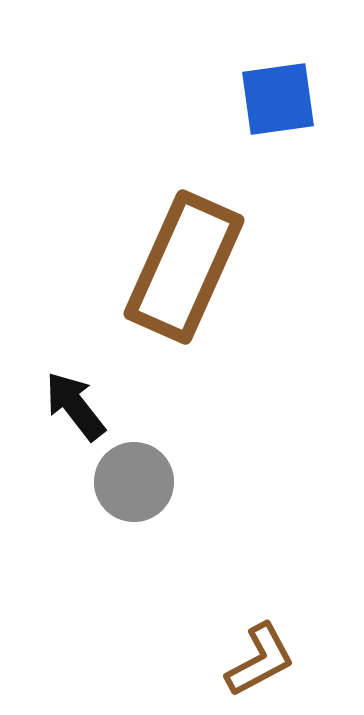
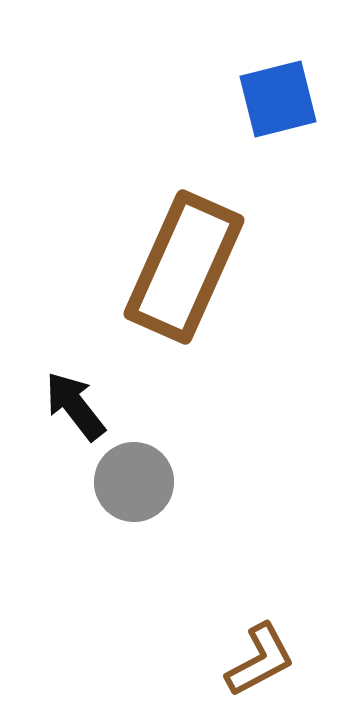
blue square: rotated 6 degrees counterclockwise
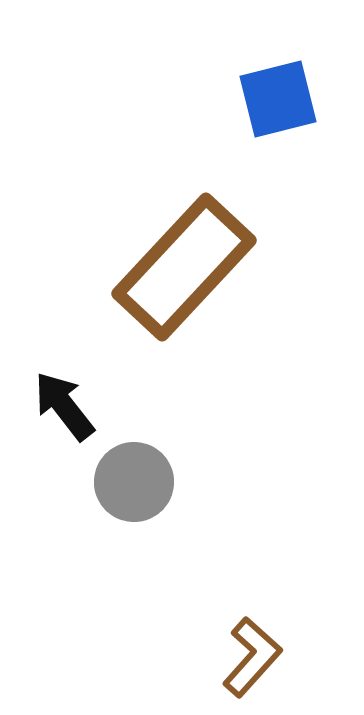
brown rectangle: rotated 19 degrees clockwise
black arrow: moved 11 px left
brown L-shape: moved 8 px left, 3 px up; rotated 20 degrees counterclockwise
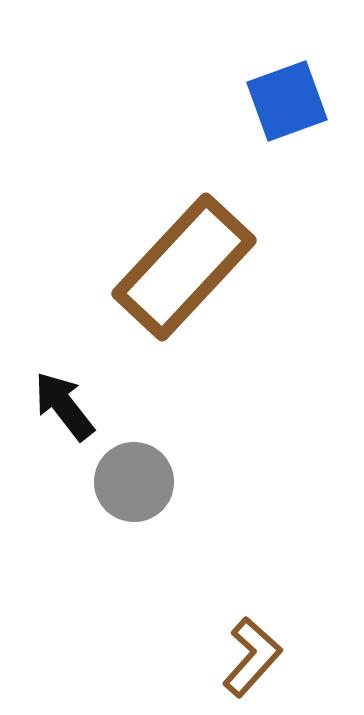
blue square: moved 9 px right, 2 px down; rotated 6 degrees counterclockwise
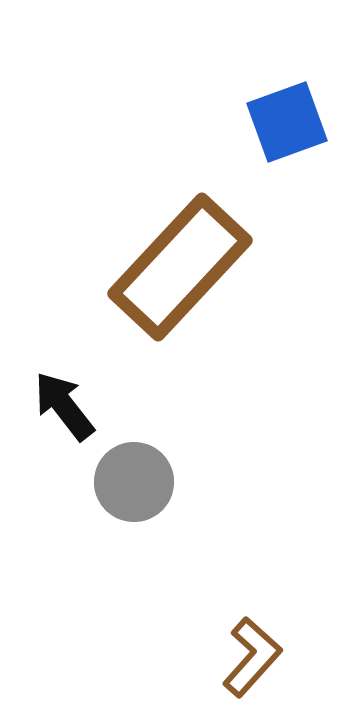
blue square: moved 21 px down
brown rectangle: moved 4 px left
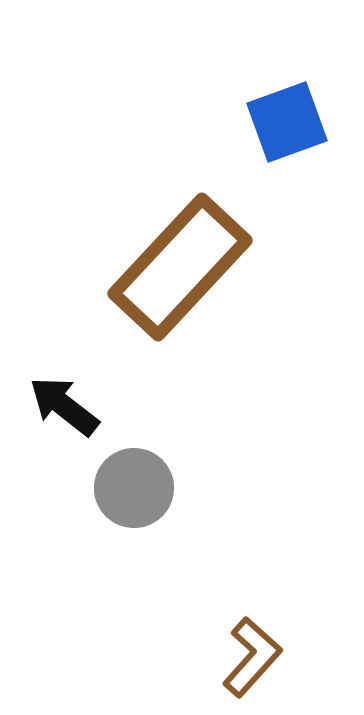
black arrow: rotated 14 degrees counterclockwise
gray circle: moved 6 px down
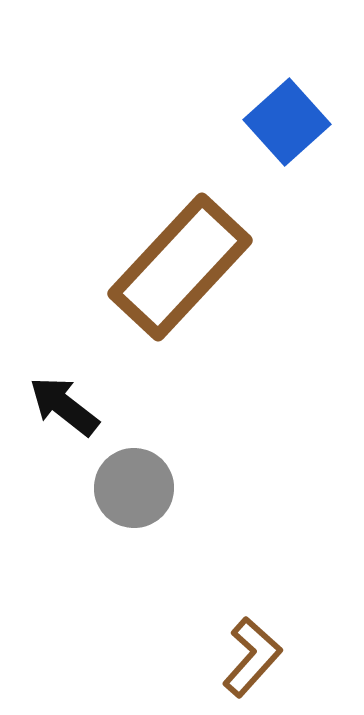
blue square: rotated 22 degrees counterclockwise
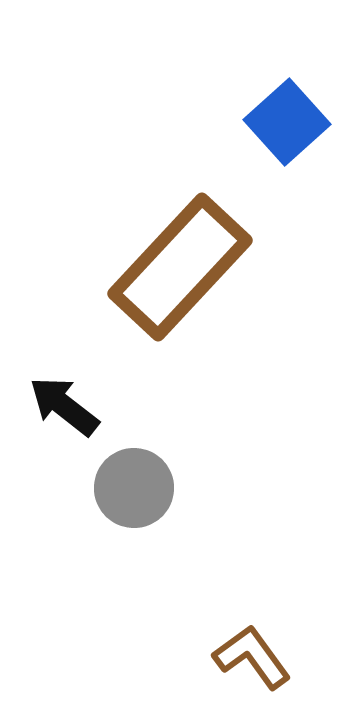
brown L-shape: rotated 78 degrees counterclockwise
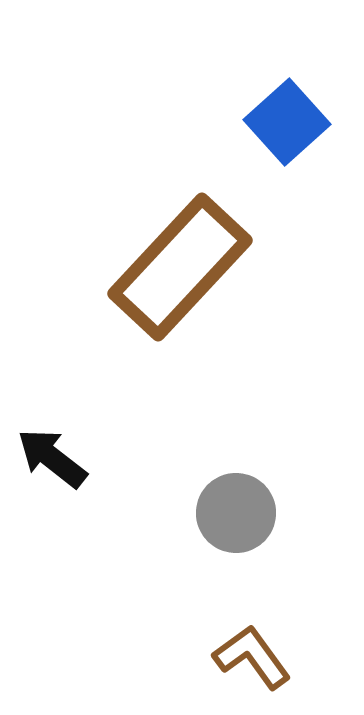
black arrow: moved 12 px left, 52 px down
gray circle: moved 102 px right, 25 px down
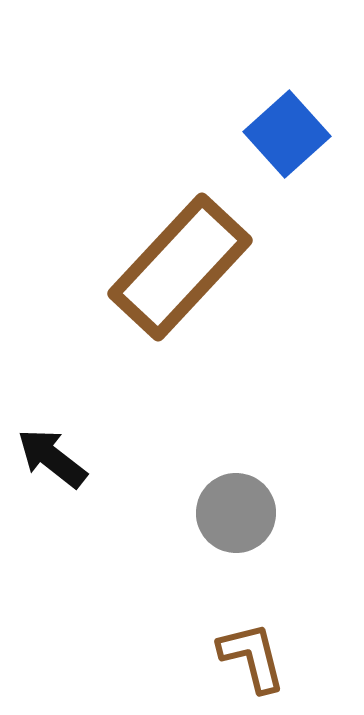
blue square: moved 12 px down
brown L-shape: rotated 22 degrees clockwise
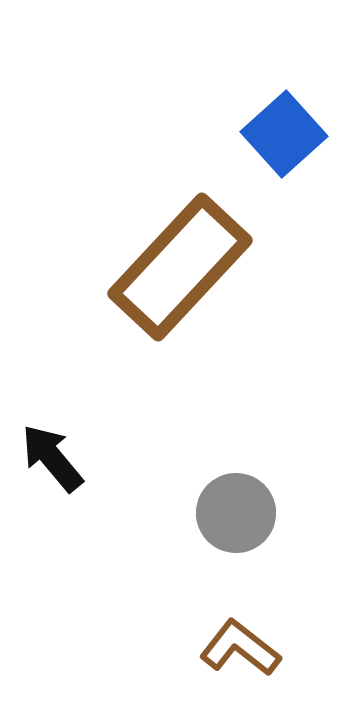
blue square: moved 3 px left
black arrow: rotated 12 degrees clockwise
brown L-shape: moved 12 px left, 9 px up; rotated 38 degrees counterclockwise
